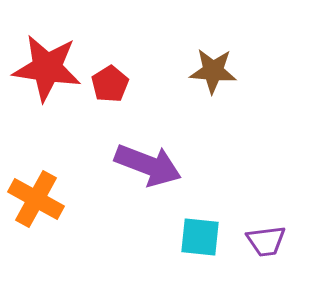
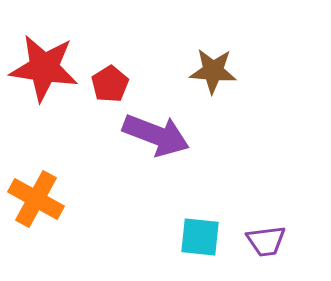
red star: moved 3 px left
purple arrow: moved 8 px right, 30 px up
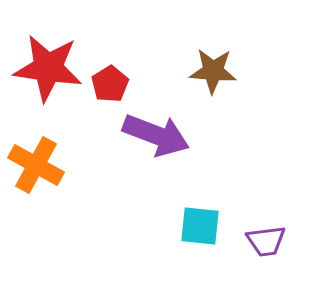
red star: moved 4 px right
orange cross: moved 34 px up
cyan square: moved 11 px up
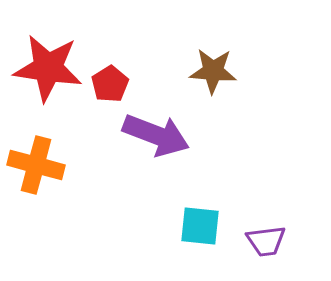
orange cross: rotated 14 degrees counterclockwise
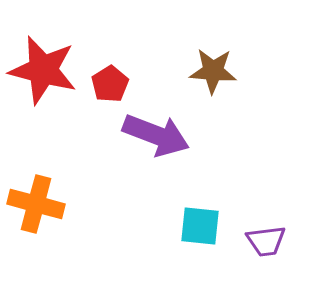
red star: moved 5 px left, 2 px down; rotated 6 degrees clockwise
orange cross: moved 39 px down
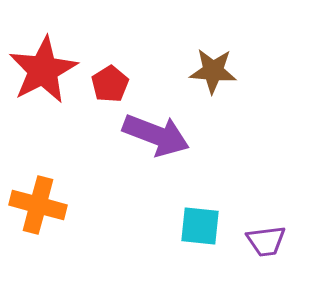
red star: rotated 30 degrees clockwise
orange cross: moved 2 px right, 1 px down
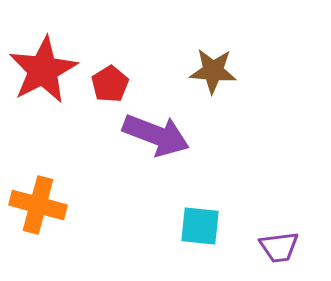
purple trapezoid: moved 13 px right, 6 px down
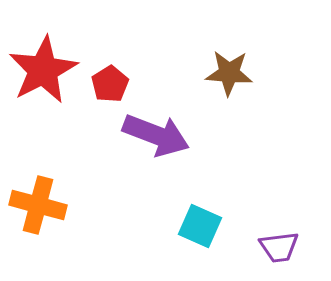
brown star: moved 16 px right, 2 px down
cyan square: rotated 18 degrees clockwise
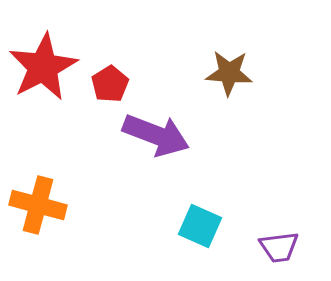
red star: moved 3 px up
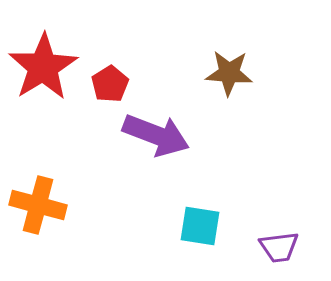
red star: rotated 4 degrees counterclockwise
cyan square: rotated 15 degrees counterclockwise
